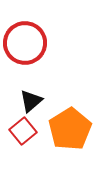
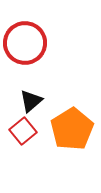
orange pentagon: moved 2 px right
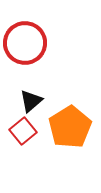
orange pentagon: moved 2 px left, 2 px up
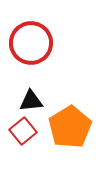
red circle: moved 6 px right
black triangle: rotated 35 degrees clockwise
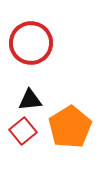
black triangle: moved 1 px left, 1 px up
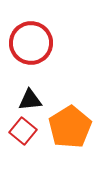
red square: rotated 12 degrees counterclockwise
